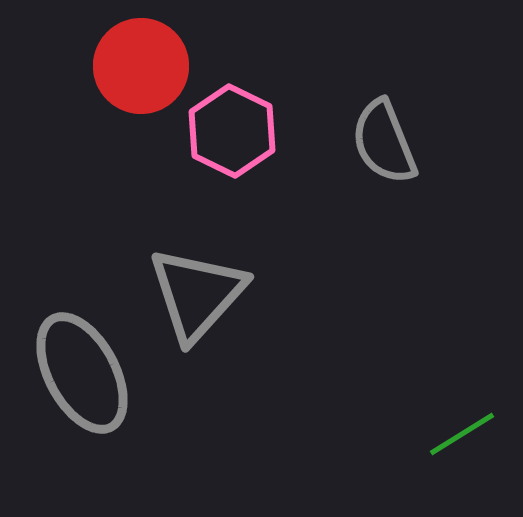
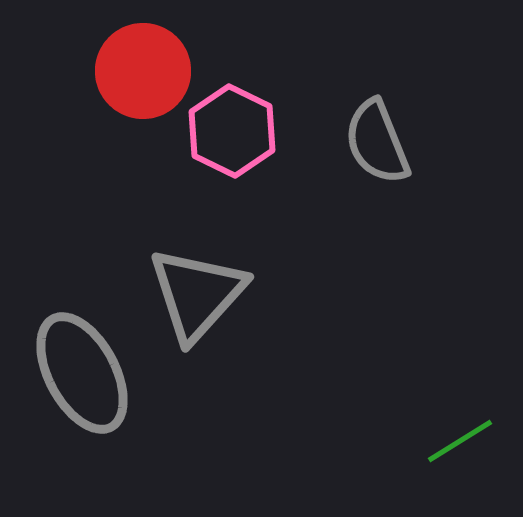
red circle: moved 2 px right, 5 px down
gray semicircle: moved 7 px left
green line: moved 2 px left, 7 px down
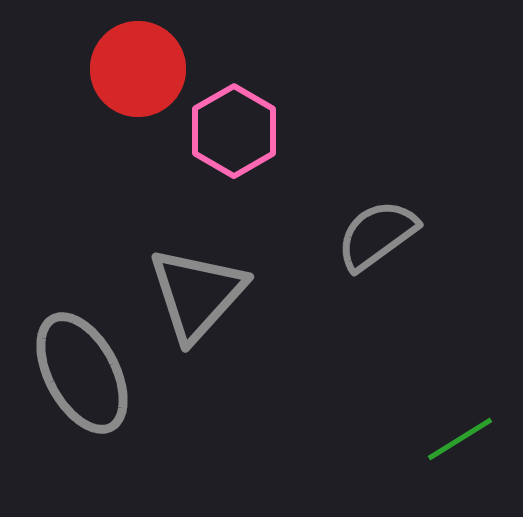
red circle: moved 5 px left, 2 px up
pink hexagon: moved 2 px right; rotated 4 degrees clockwise
gray semicircle: moved 93 px down; rotated 76 degrees clockwise
green line: moved 2 px up
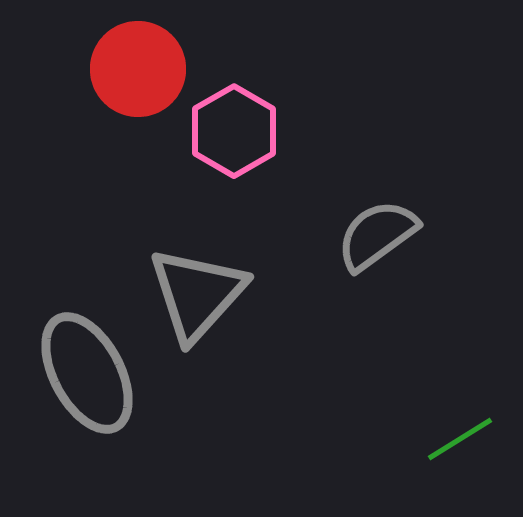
gray ellipse: moved 5 px right
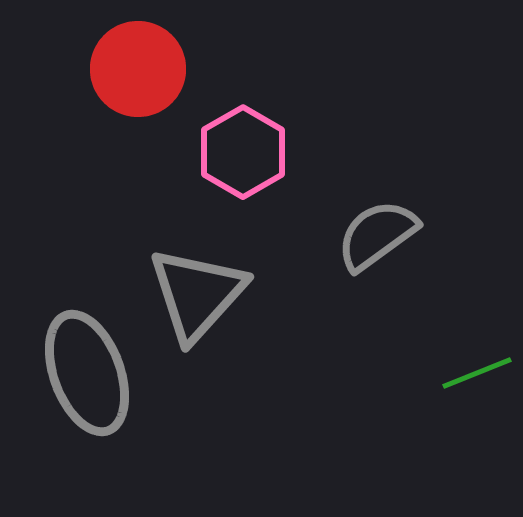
pink hexagon: moved 9 px right, 21 px down
gray ellipse: rotated 8 degrees clockwise
green line: moved 17 px right, 66 px up; rotated 10 degrees clockwise
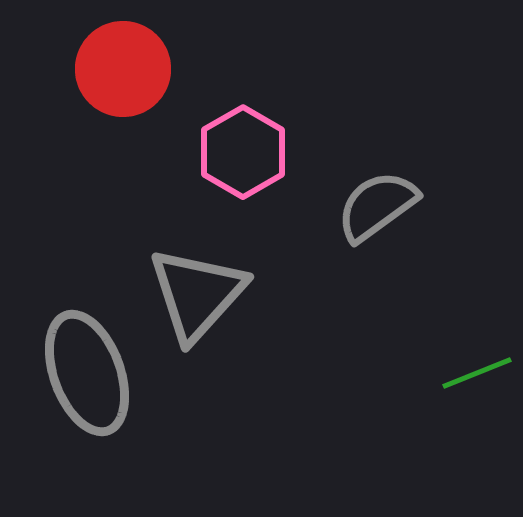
red circle: moved 15 px left
gray semicircle: moved 29 px up
